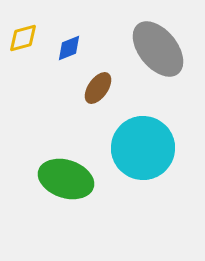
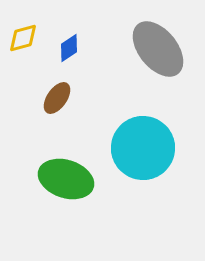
blue diamond: rotated 12 degrees counterclockwise
brown ellipse: moved 41 px left, 10 px down
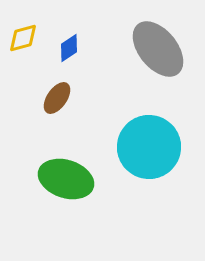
cyan circle: moved 6 px right, 1 px up
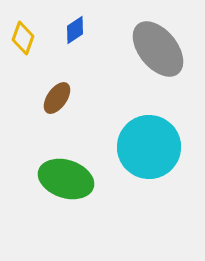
yellow diamond: rotated 56 degrees counterclockwise
blue diamond: moved 6 px right, 18 px up
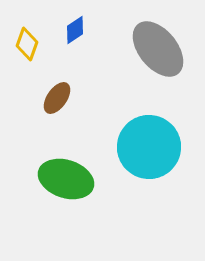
yellow diamond: moved 4 px right, 6 px down
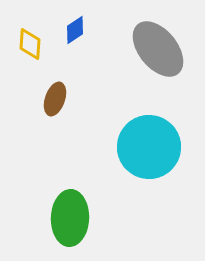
yellow diamond: moved 3 px right; rotated 16 degrees counterclockwise
brown ellipse: moved 2 px left, 1 px down; rotated 16 degrees counterclockwise
green ellipse: moved 4 px right, 39 px down; rotated 74 degrees clockwise
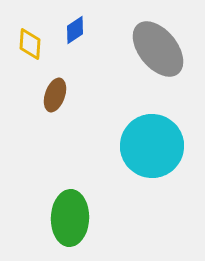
brown ellipse: moved 4 px up
cyan circle: moved 3 px right, 1 px up
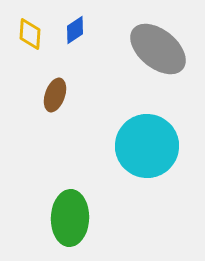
yellow diamond: moved 10 px up
gray ellipse: rotated 12 degrees counterclockwise
cyan circle: moved 5 px left
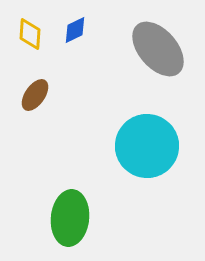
blue diamond: rotated 8 degrees clockwise
gray ellipse: rotated 10 degrees clockwise
brown ellipse: moved 20 px left; rotated 16 degrees clockwise
green ellipse: rotated 4 degrees clockwise
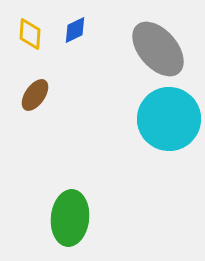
cyan circle: moved 22 px right, 27 px up
